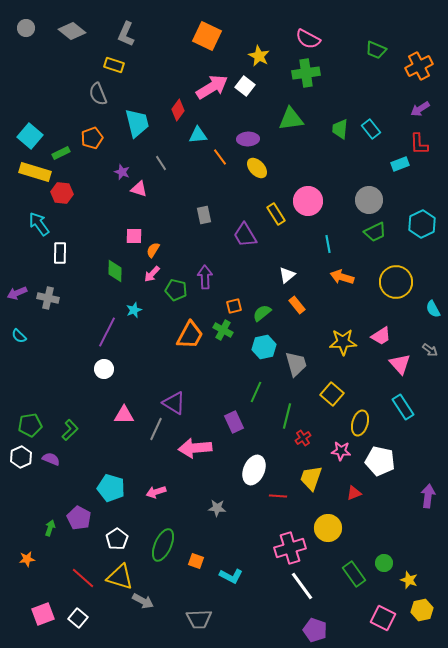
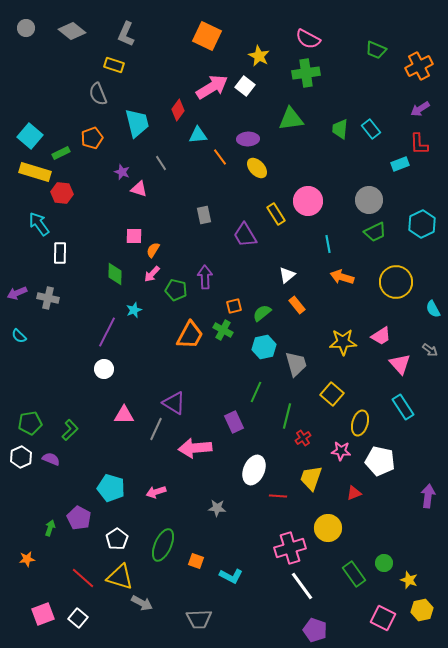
green diamond at (115, 271): moved 3 px down
green pentagon at (30, 425): moved 2 px up
gray arrow at (143, 601): moved 1 px left, 2 px down
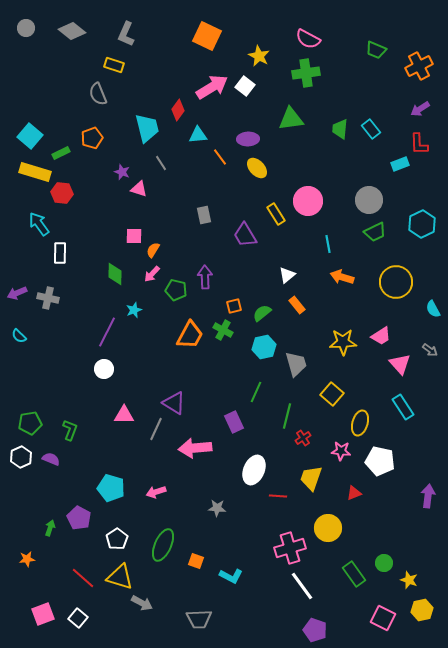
cyan trapezoid at (137, 123): moved 10 px right, 5 px down
green L-shape at (70, 430): rotated 25 degrees counterclockwise
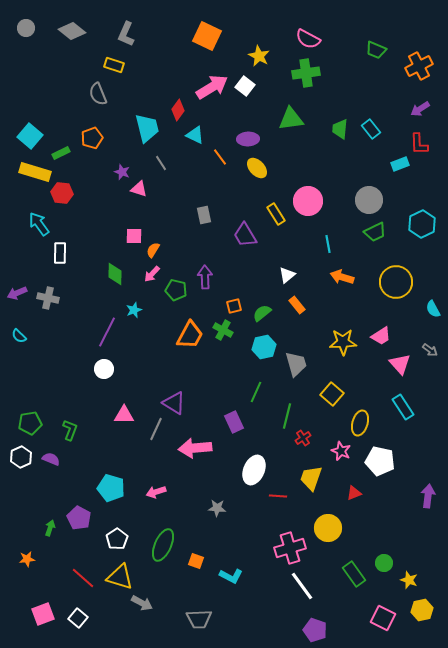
cyan triangle at (198, 135): moved 3 px left; rotated 30 degrees clockwise
pink star at (341, 451): rotated 18 degrees clockwise
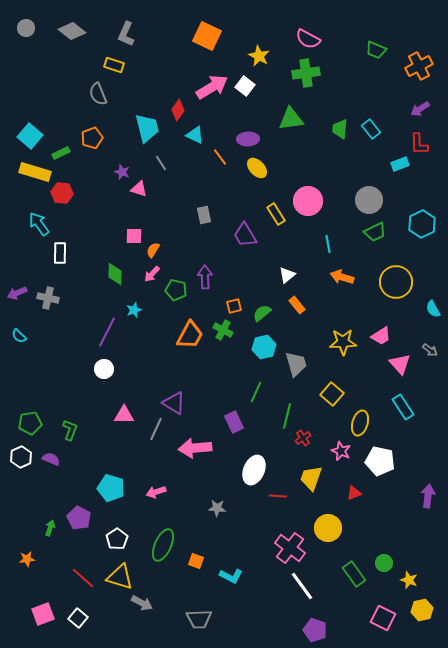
pink cross at (290, 548): rotated 36 degrees counterclockwise
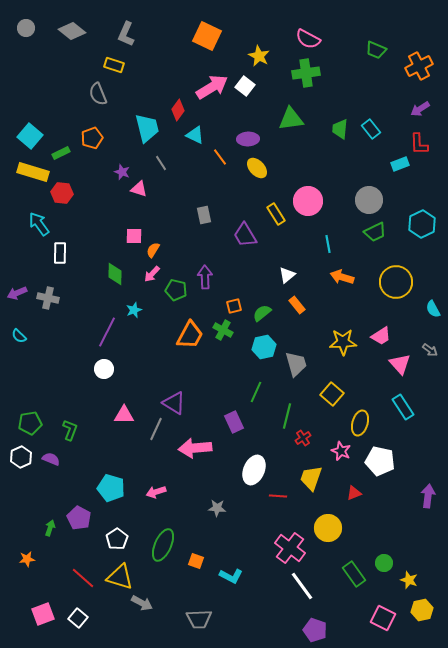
yellow rectangle at (35, 172): moved 2 px left
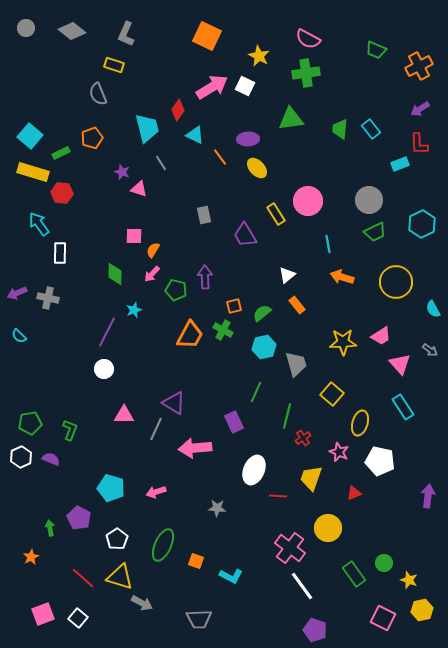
white square at (245, 86): rotated 12 degrees counterclockwise
pink star at (341, 451): moved 2 px left, 1 px down
green arrow at (50, 528): rotated 28 degrees counterclockwise
orange star at (27, 559): moved 4 px right, 2 px up; rotated 21 degrees counterclockwise
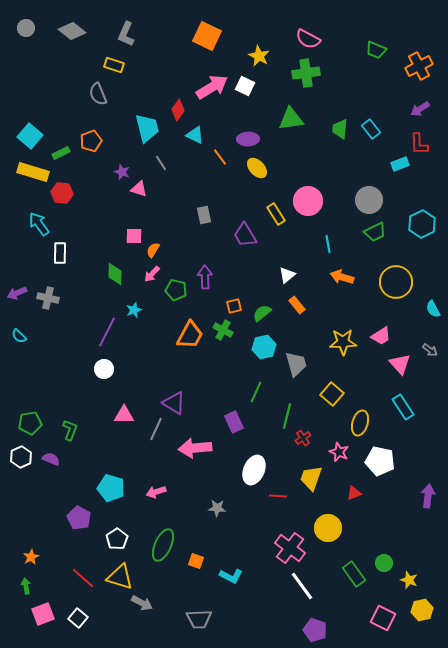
orange pentagon at (92, 138): moved 1 px left, 3 px down
green arrow at (50, 528): moved 24 px left, 58 px down
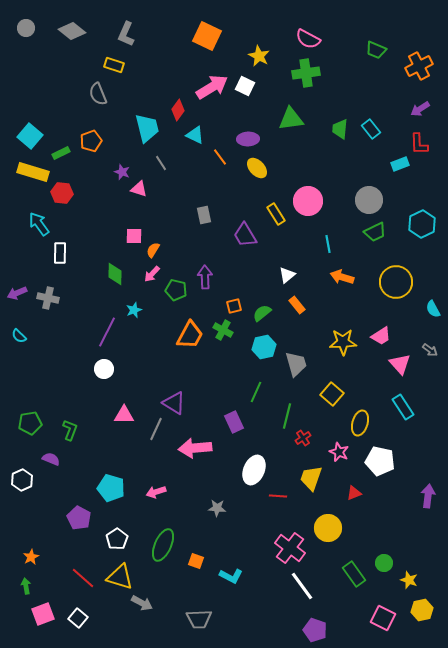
white hexagon at (21, 457): moved 1 px right, 23 px down
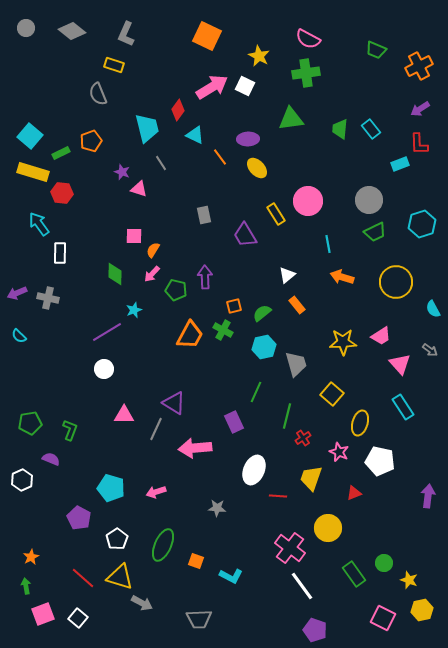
cyan hexagon at (422, 224): rotated 8 degrees clockwise
purple line at (107, 332): rotated 32 degrees clockwise
